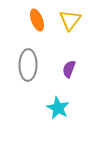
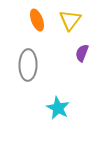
purple semicircle: moved 13 px right, 16 px up
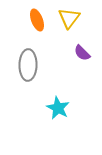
yellow triangle: moved 1 px left, 2 px up
purple semicircle: rotated 66 degrees counterclockwise
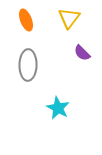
orange ellipse: moved 11 px left
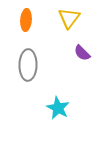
orange ellipse: rotated 25 degrees clockwise
